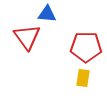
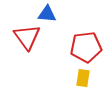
red pentagon: rotated 8 degrees counterclockwise
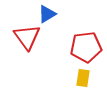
blue triangle: rotated 36 degrees counterclockwise
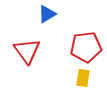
red triangle: moved 14 px down
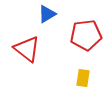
red pentagon: moved 12 px up
red triangle: moved 2 px up; rotated 16 degrees counterclockwise
